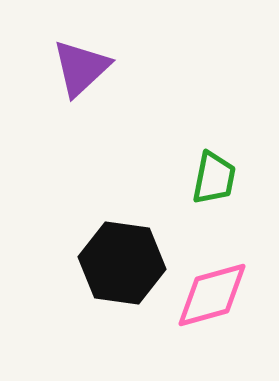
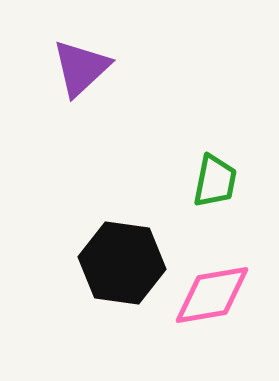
green trapezoid: moved 1 px right, 3 px down
pink diamond: rotated 6 degrees clockwise
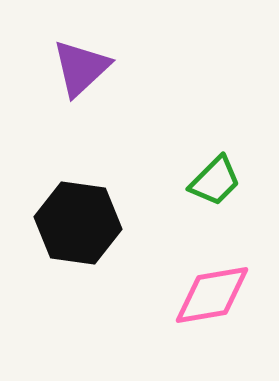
green trapezoid: rotated 34 degrees clockwise
black hexagon: moved 44 px left, 40 px up
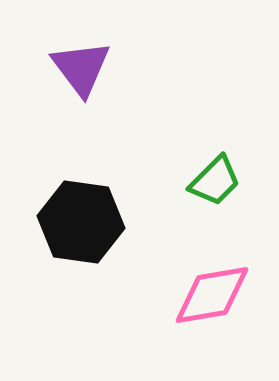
purple triangle: rotated 24 degrees counterclockwise
black hexagon: moved 3 px right, 1 px up
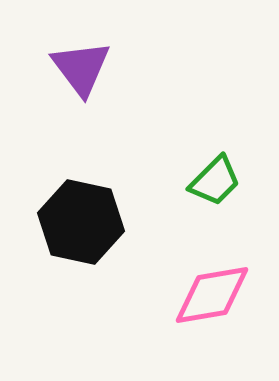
black hexagon: rotated 4 degrees clockwise
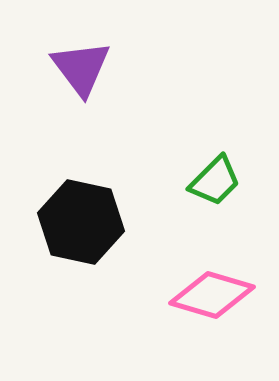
pink diamond: rotated 26 degrees clockwise
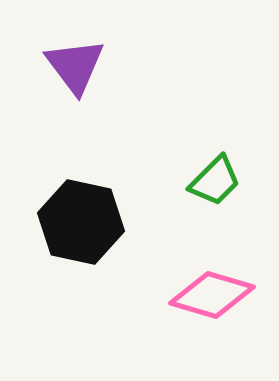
purple triangle: moved 6 px left, 2 px up
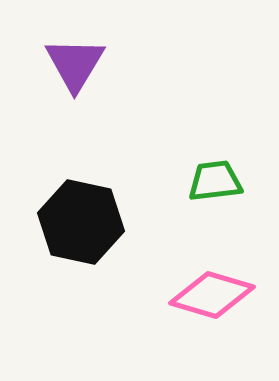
purple triangle: moved 2 px up; rotated 8 degrees clockwise
green trapezoid: rotated 142 degrees counterclockwise
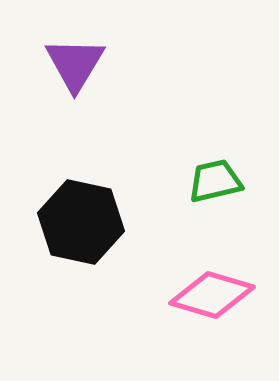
green trapezoid: rotated 6 degrees counterclockwise
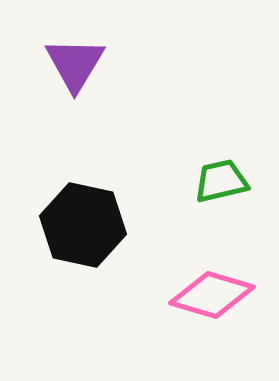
green trapezoid: moved 6 px right
black hexagon: moved 2 px right, 3 px down
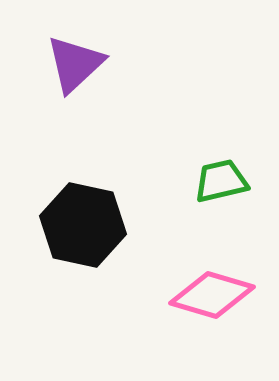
purple triangle: rotated 16 degrees clockwise
